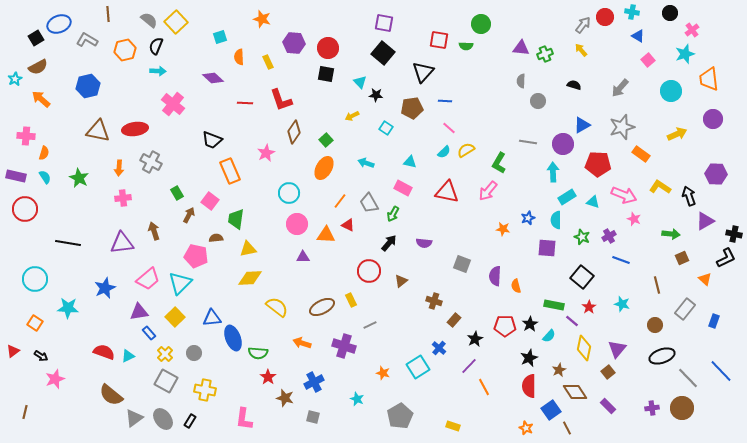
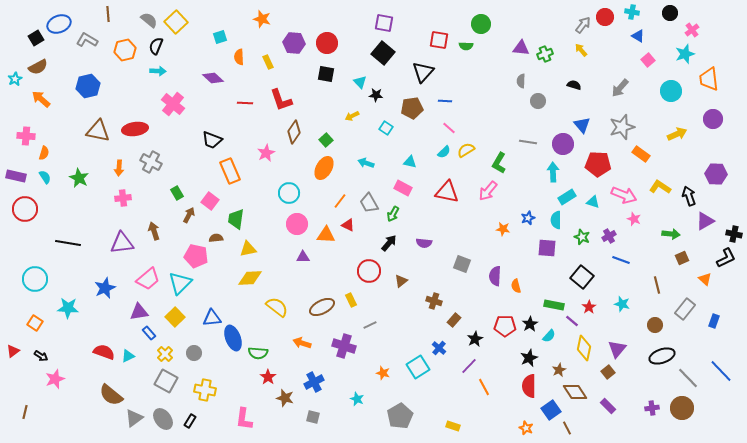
red circle at (328, 48): moved 1 px left, 5 px up
blue triangle at (582, 125): rotated 42 degrees counterclockwise
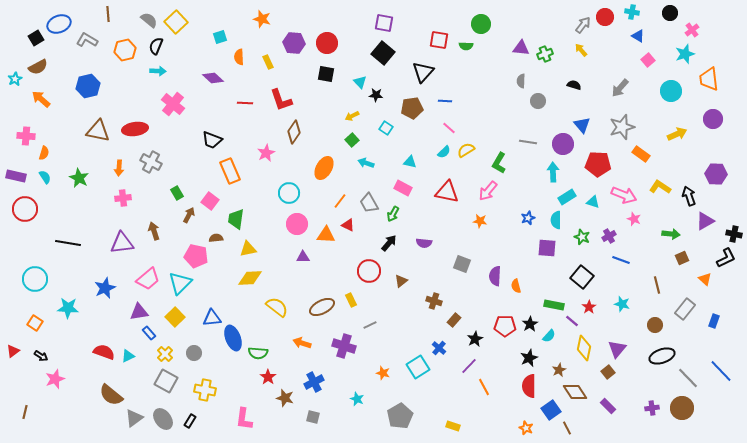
green square at (326, 140): moved 26 px right
orange star at (503, 229): moved 23 px left, 8 px up
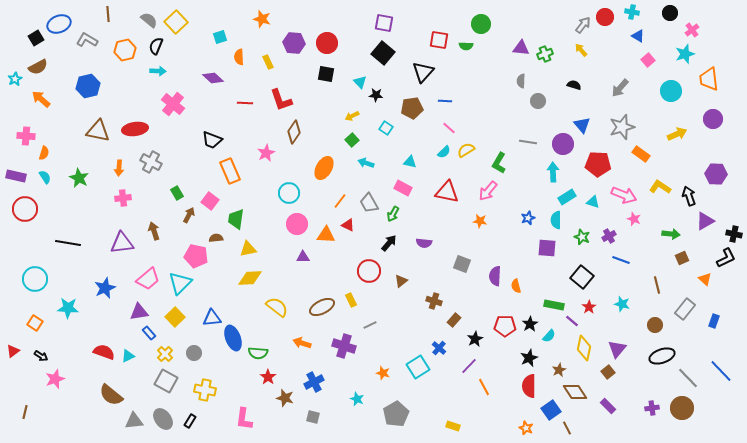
gray pentagon at (400, 416): moved 4 px left, 2 px up
gray triangle at (134, 418): moved 3 px down; rotated 30 degrees clockwise
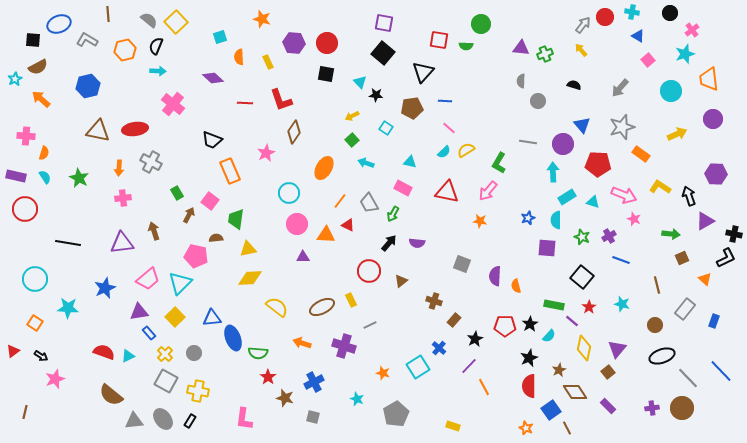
black square at (36, 38): moved 3 px left, 2 px down; rotated 35 degrees clockwise
purple semicircle at (424, 243): moved 7 px left
yellow cross at (205, 390): moved 7 px left, 1 px down
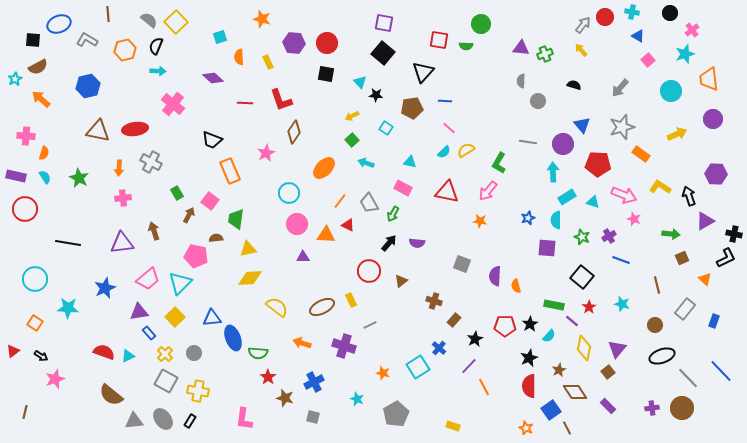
orange ellipse at (324, 168): rotated 15 degrees clockwise
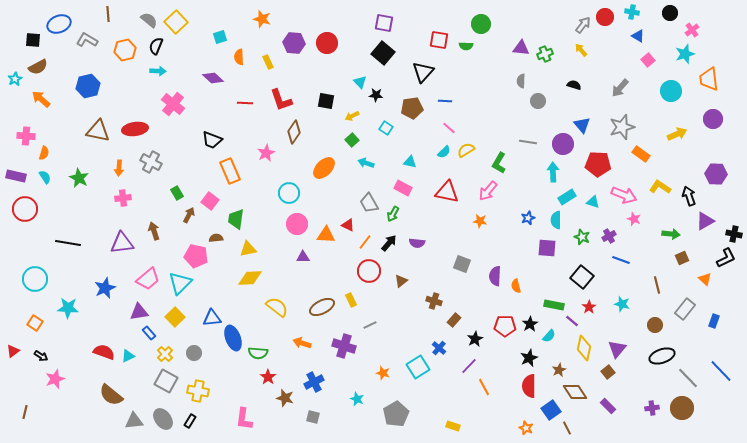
black square at (326, 74): moved 27 px down
orange line at (340, 201): moved 25 px right, 41 px down
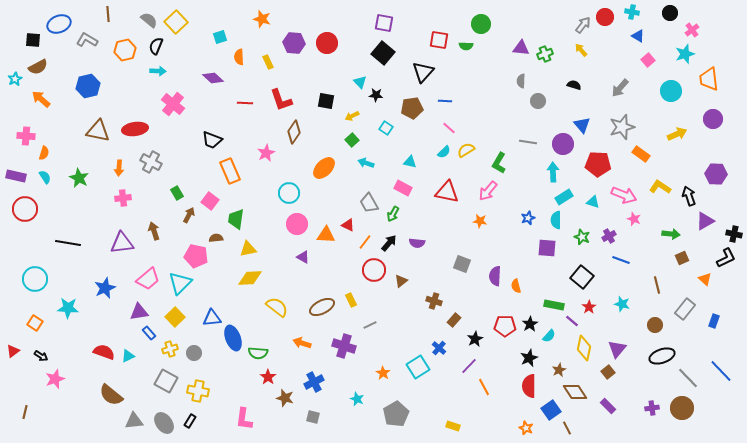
cyan rectangle at (567, 197): moved 3 px left
purple triangle at (303, 257): rotated 32 degrees clockwise
red circle at (369, 271): moved 5 px right, 1 px up
yellow cross at (165, 354): moved 5 px right, 5 px up; rotated 28 degrees clockwise
orange star at (383, 373): rotated 16 degrees clockwise
gray ellipse at (163, 419): moved 1 px right, 4 px down
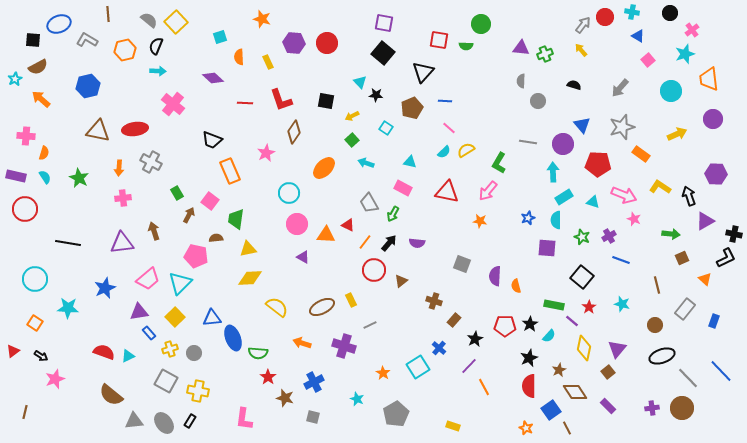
brown pentagon at (412, 108): rotated 15 degrees counterclockwise
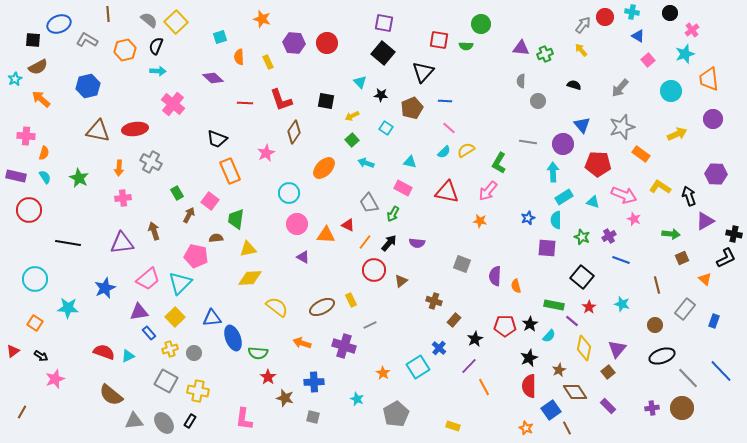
black star at (376, 95): moved 5 px right
black trapezoid at (212, 140): moved 5 px right, 1 px up
red circle at (25, 209): moved 4 px right, 1 px down
blue cross at (314, 382): rotated 24 degrees clockwise
brown line at (25, 412): moved 3 px left; rotated 16 degrees clockwise
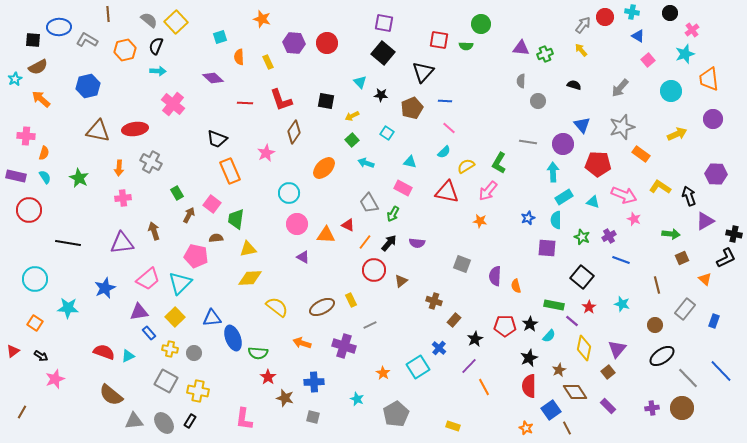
blue ellipse at (59, 24): moved 3 px down; rotated 20 degrees clockwise
cyan square at (386, 128): moved 1 px right, 5 px down
yellow semicircle at (466, 150): moved 16 px down
pink square at (210, 201): moved 2 px right, 3 px down
yellow cross at (170, 349): rotated 28 degrees clockwise
black ellipse at (662, 356): rotated 15 degrees counterclockwise
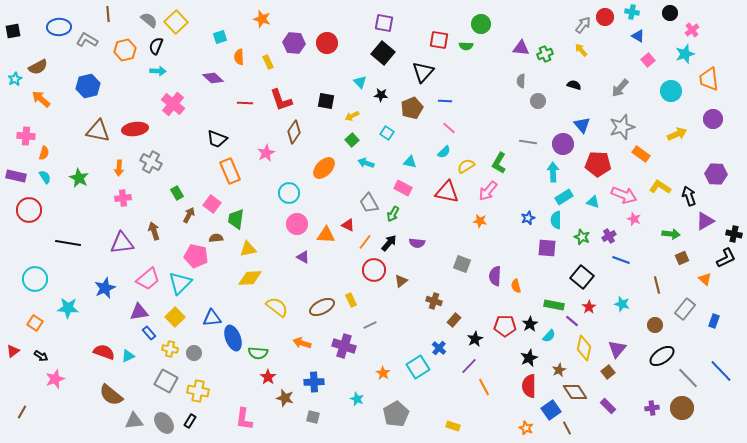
black square at (33, 40): moved 20 px left, 9 px up; rotated 14 degrees counterclockwise
